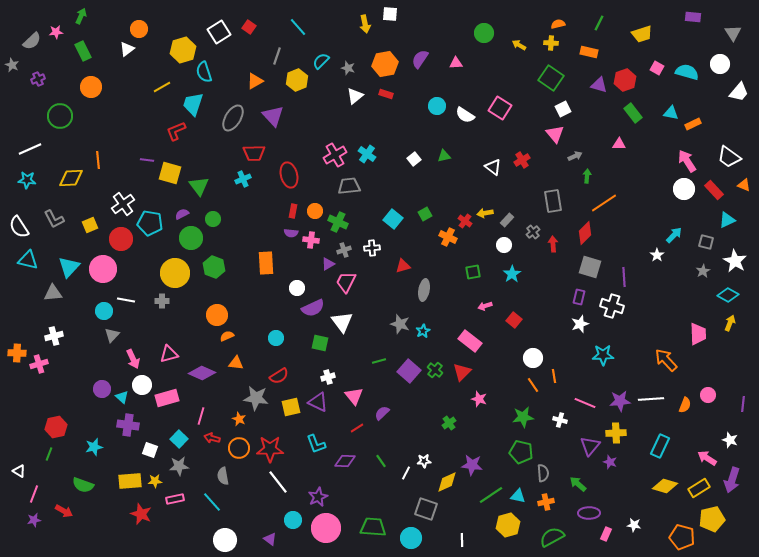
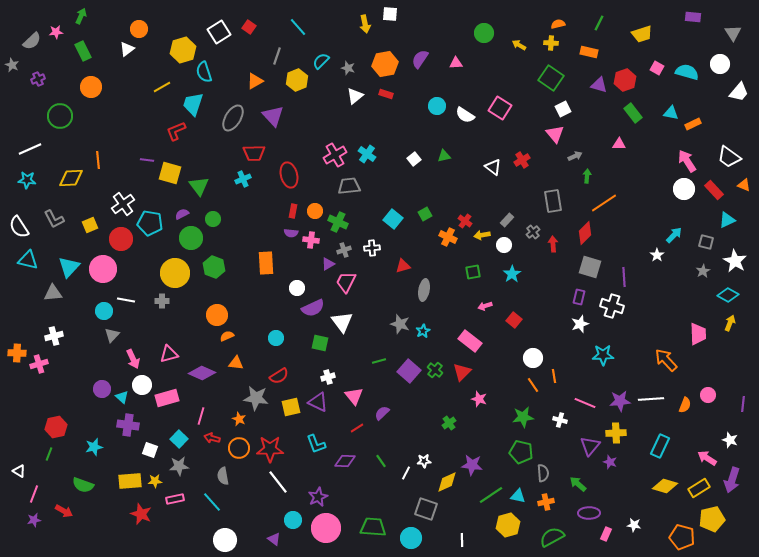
yellow arrow at (485, 213): moved 3 px left, 22 px down
purple triangle at (270, 539): moved 4 px right
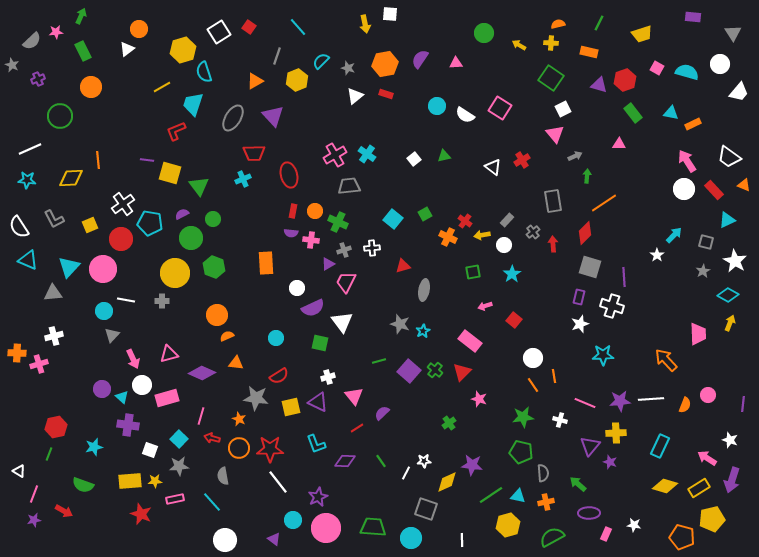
cyan triangle at (28, 260): rotated 10 degrees clockwise
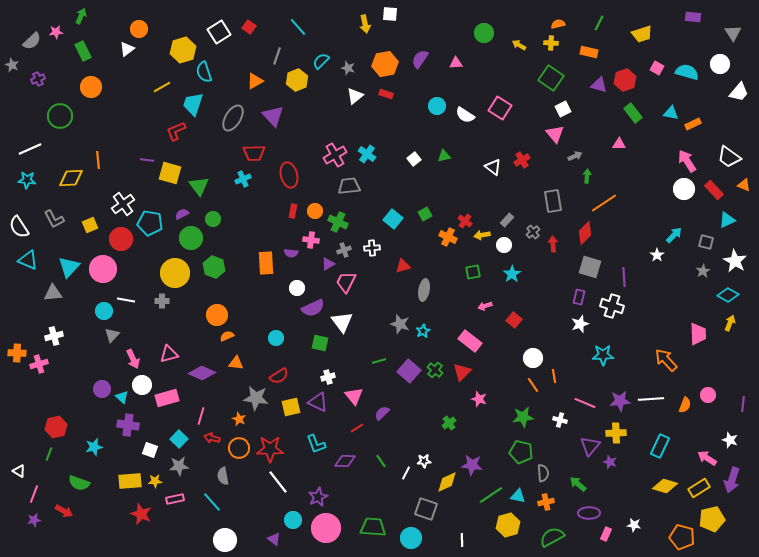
purple semicircle at (291, 233): moved 20 px down
green semicircle at (83, 485): moved 4 px left, 2 px up
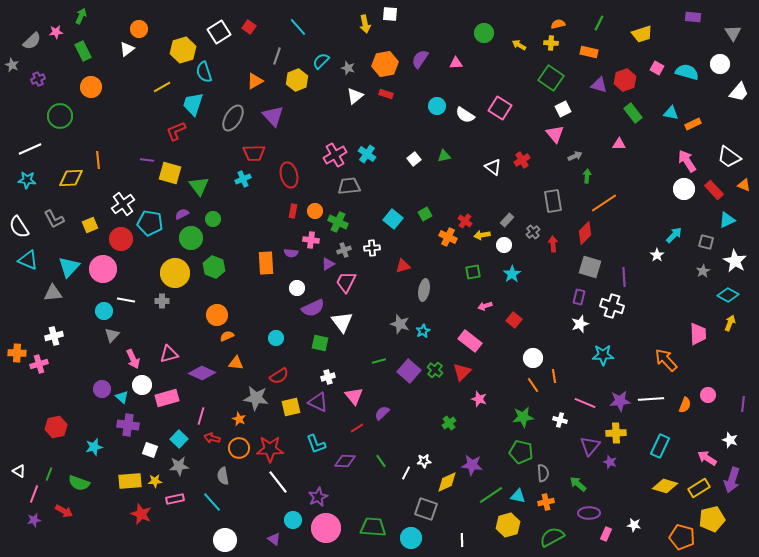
green line at (49, 454): moved 20 px down
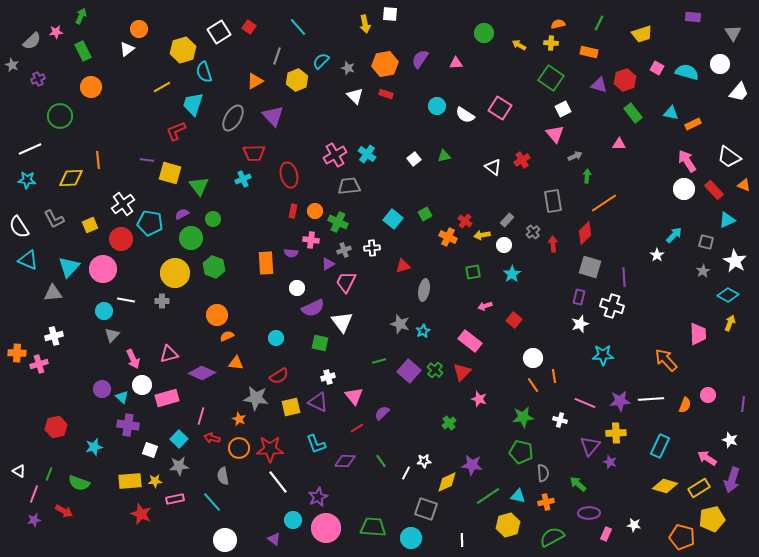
white triangle at (355, 96): rotated 36 degrees counterclockwise
green line at (491, 495): moved 3 px left, 1 px down
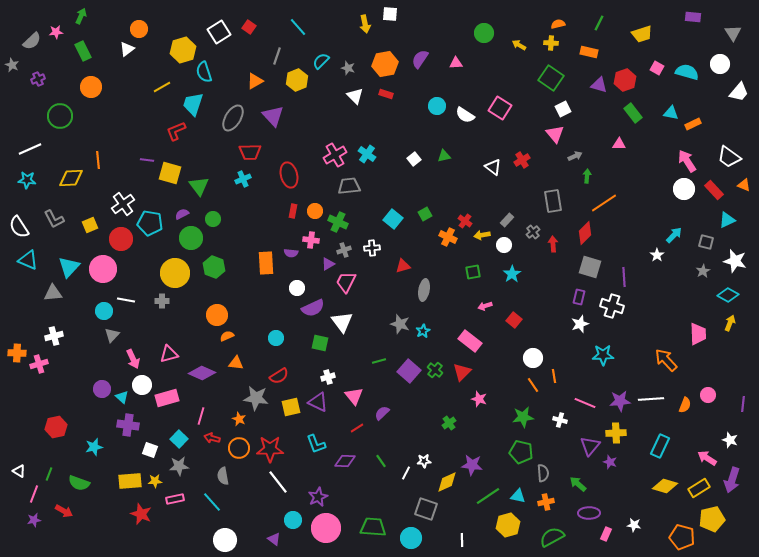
red trapezoid at (254, 153): moved 4 px left, 1 px up
white star at (735, 261): rotated 15 degrees counterclockwise
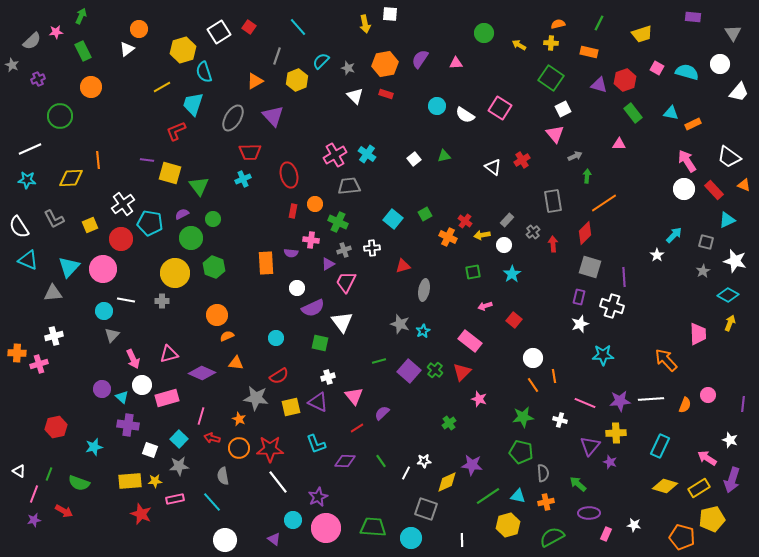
orange circle at (315, 211): moved 7 px up
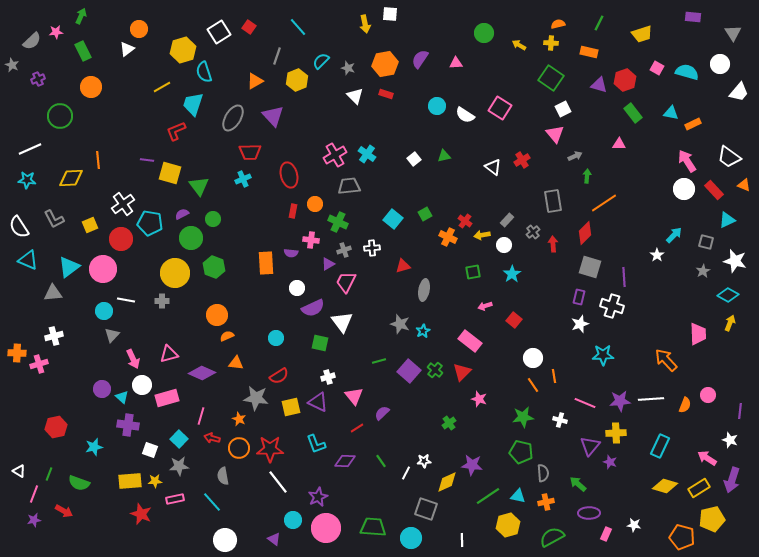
cyan triangle at (69, 267): rotated 10 degrees clockwise
purple line at (743, 404): moved 3 px left, 7 px down
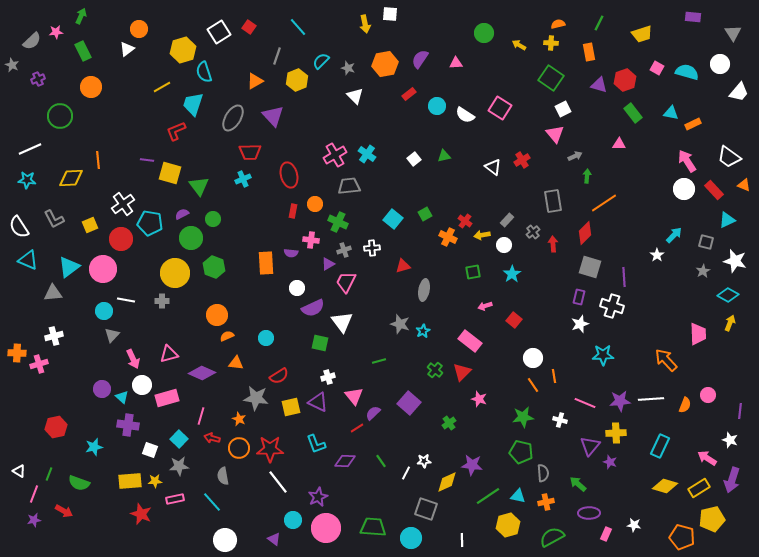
orange rectangle at (589, 52): rotated 66 degrees clockwise
red rectangle at (386, 94): moved 23 px right; rotated 56 degrees counterclockwise
cyan circle at (276, 338): moved 10 px left
purple square at (409, 371): moved 32 px down
purple semicircle at (382, 413): moved 9 px left
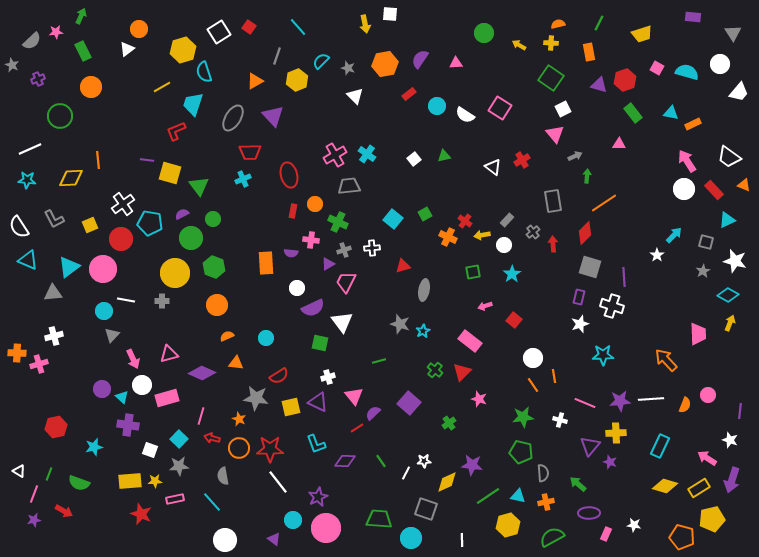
orange circle at (217, 315): moved 10 px up
green trapezoid at (373, 527): moved 6 px right, 8 px up
